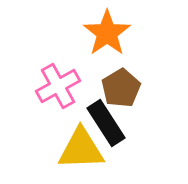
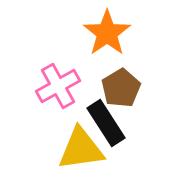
yellow triangle: rotated 6 degrees counterclockwise
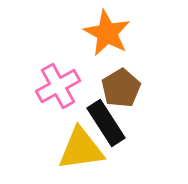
orange star: rotated 9 degrees counterclockwise
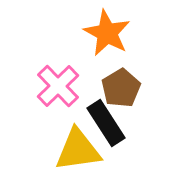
pink cross: rotated 15 degrees counterclockwise
yellow triangle: moved 3 px left, 1 px down
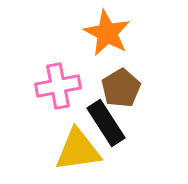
pink cross: rotated 33 degrees clockwise
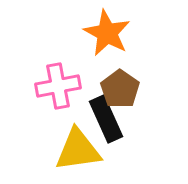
brown pentagon: moved 1 px left, 1 px down; rotated 6 degrees counterclockwise
black rectangle: moved 4 px up; rotated 9 degrees clockwise
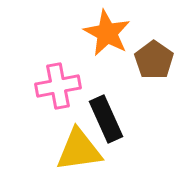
brown pentagon: moved 34 px right, 29 px up
yellow triangle: moved 1 px right
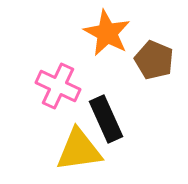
brown pentagon: rotated 12 degrees counterclockwise
pink cross: rotated 36 degrees clockwise
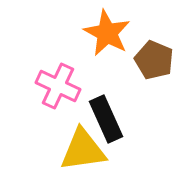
yellow triangle: moved 4 px right
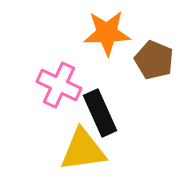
orange star: rotated 30 degrees counterclockwise
pink cross: moved 1 px right, 1 px up
black rectangle: moved 6 px left, 6 px up
